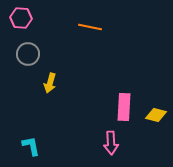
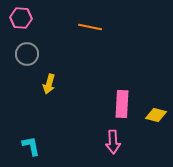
gray circle: moved 1 px left
yellow arrow: moved 1 px left, 1 px down
pink rectangle: moved 2 px left, 3 px up
pink arrow: moved 2 px right, 1 px up
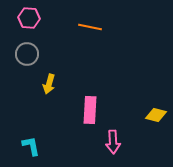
pink hexagon: moved 8 px right
pink rectangle: moved 32 px left, 6 px down
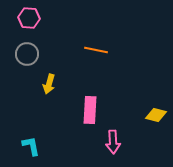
orange line: moved 6 px right, 23 px down
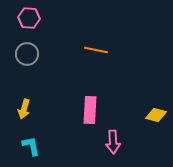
yellow arrow: moved 25 px left, 25 px down
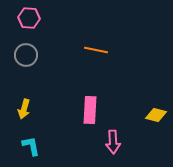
gray circle: moved 1 px left, 1 px down
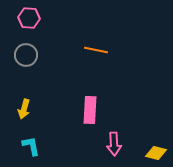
yellow diamond: moved 38 px down
pink arrow: moved 1 px right, 2 px down
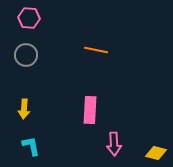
yellow arrow: rotated 12 degrees counterclockwise
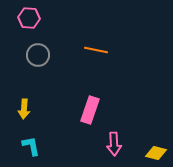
gray circle: moved 12 px right
pink rectangle: rotated 16 degrees clockwise
